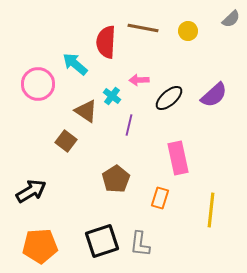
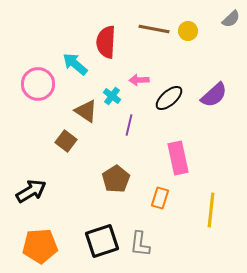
brown line: moved 11 px right, 1 px down
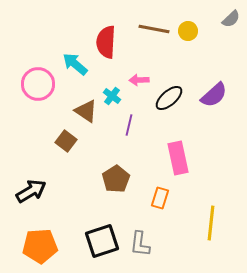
yellow line: moved 13 px down
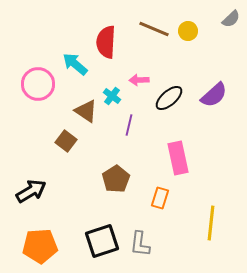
brown line: rotated 12 degrees clockwise
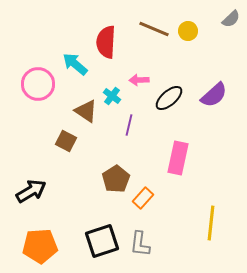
brown square: rotated 10 degrees counterclockwise
pink rectangle: rotated 24 degrees clockwise
orange rectangle: moved 17 px left; rotated 25 degrees clockwise
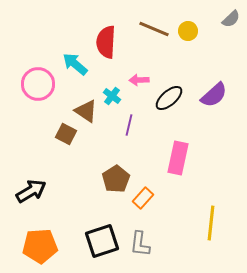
brown square: moved 7 px up
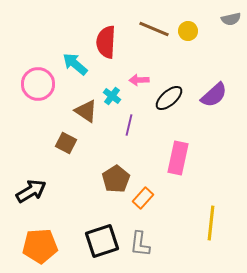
gray semicircle: rotated 30 degrees clockwise
brown square: moved 9 px down
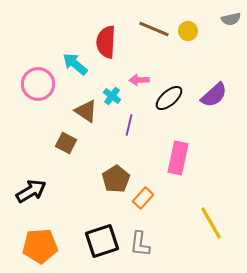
yellow line: rotated 36 degrees counterclockwise
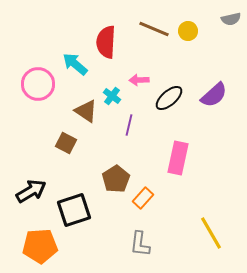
yellow line: moved 10 px down
black square: moved 28 px left, 31 px up
